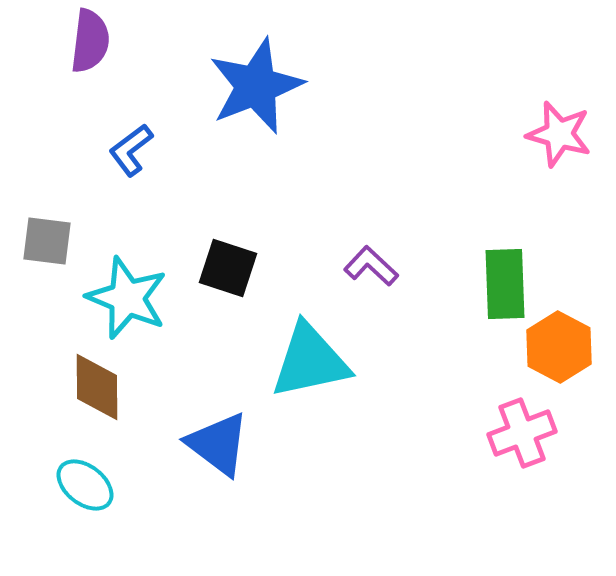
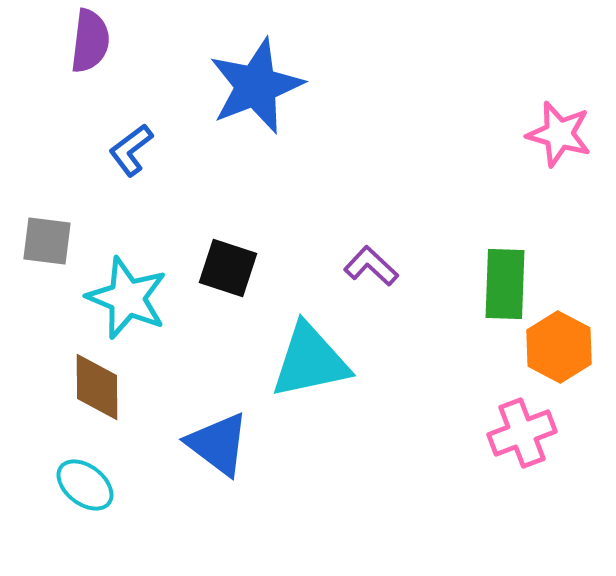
green rectangle: rotated 4 degrees clockwise
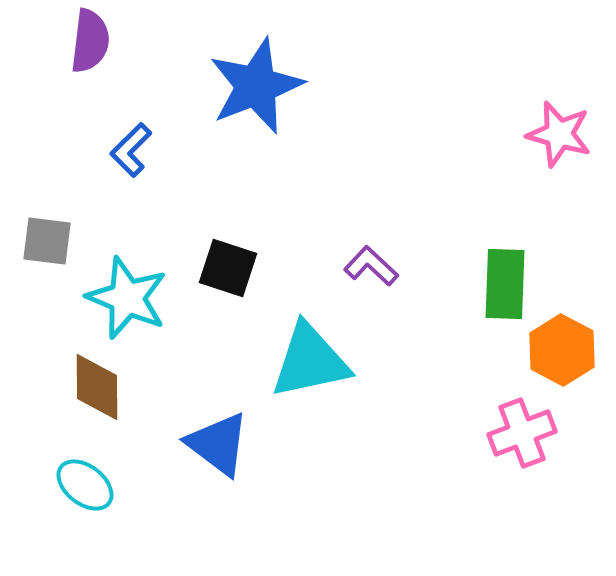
blue L-shape: rotated 8 degrees counterclockwise
orange hexagon: moved 3 px right, 3 px down
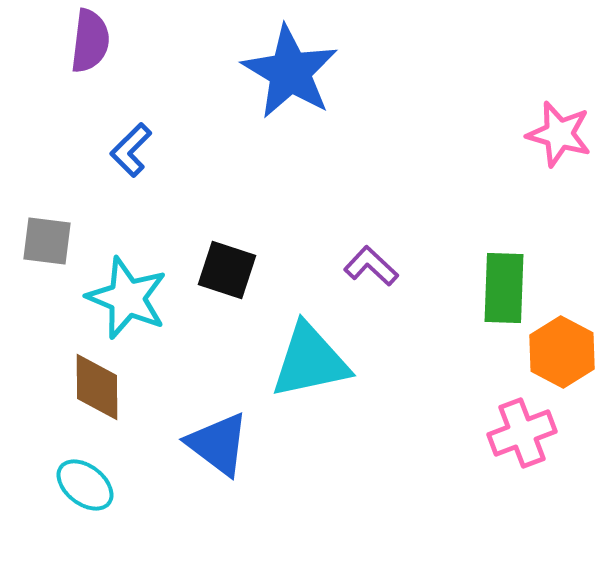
blue star: moved 34 px right, 14 px up; rotated 20 degrees counterclockwise
black square: moved 1 px left, 2 px down
green rectangle: moved 1 px left, 4 px down
orange hexagon: moved 2 px down
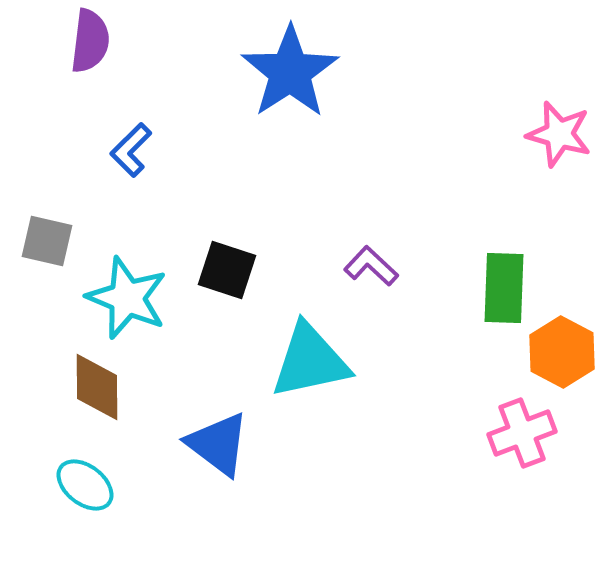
blue star: rotated 8 degrees clockwise
gray square: rotated 6 degrees clockwise
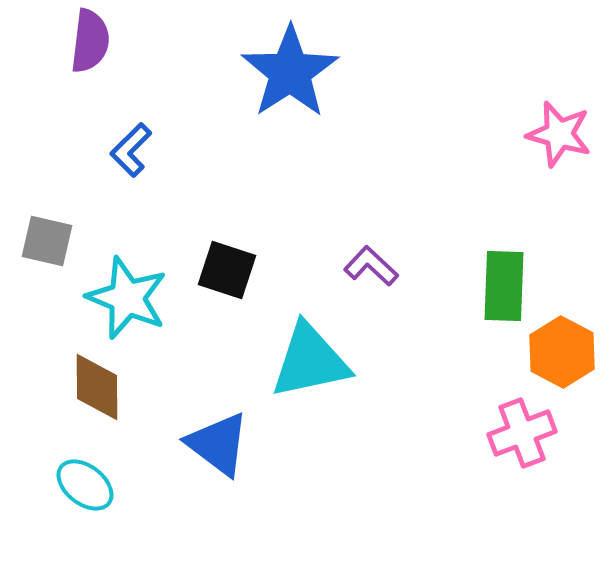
green rectangle: moved 2 px up
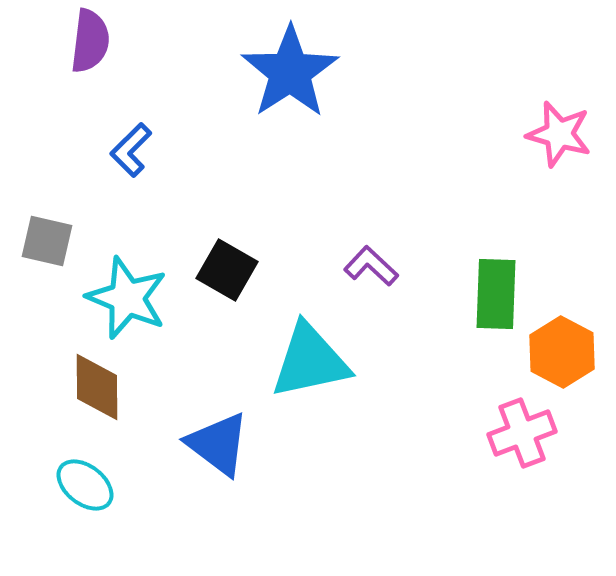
black square: rotated 12 degrees clockwise
green rectangle: moved 8 px left, 8 px down
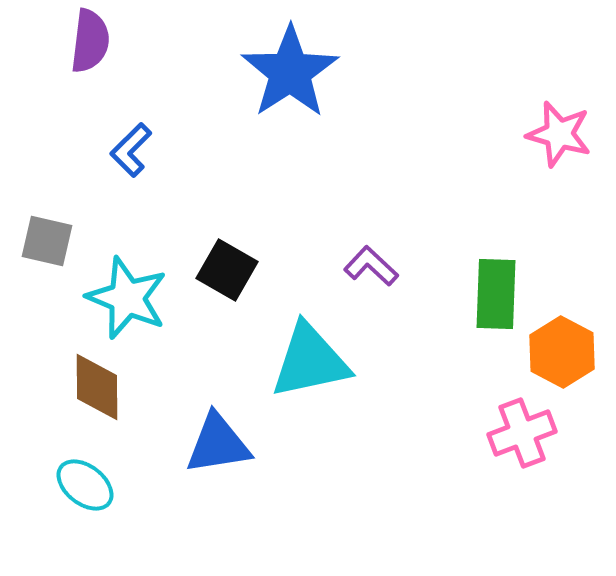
blue triangle: rotated 46 degrees counterclockwise
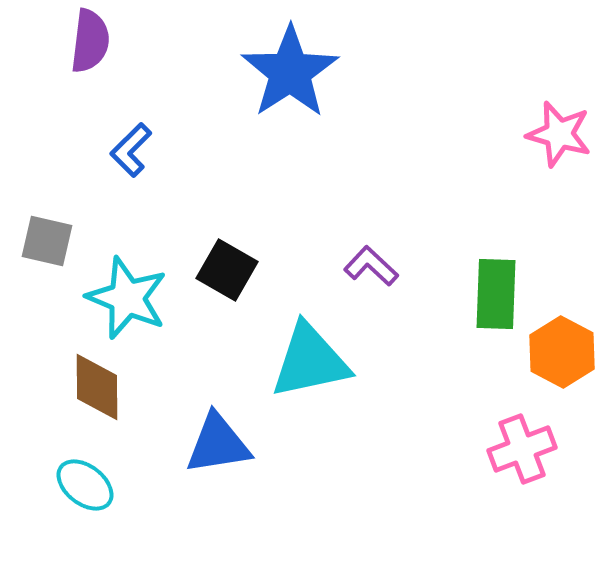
pink cross: moved 16 px down
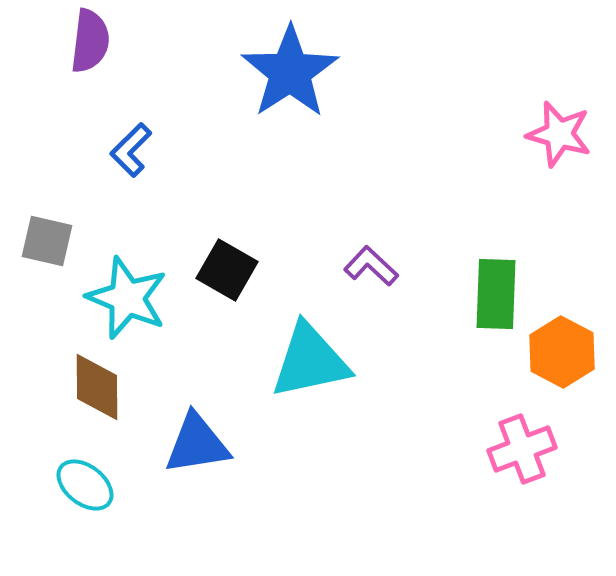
blue triangle: moved 21 px left
